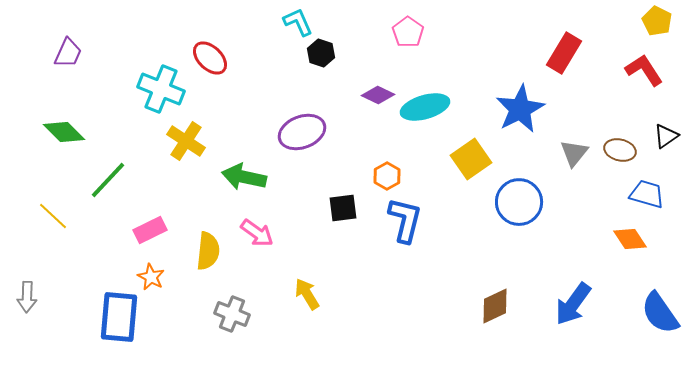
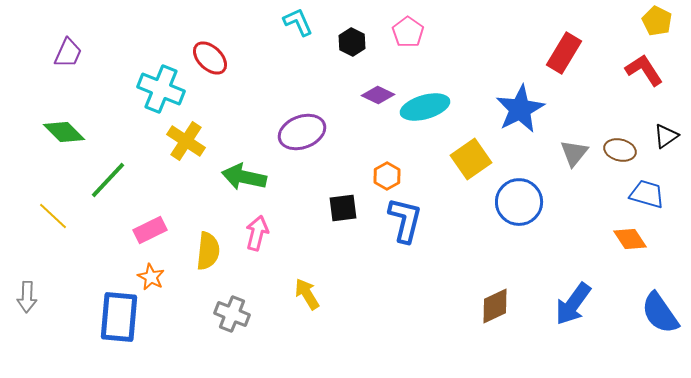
black hexagon: moved 31 px right, 11 px up; rotated 8 degrees clockwise
pink arrow: rotated 112 degrees counterclockwise
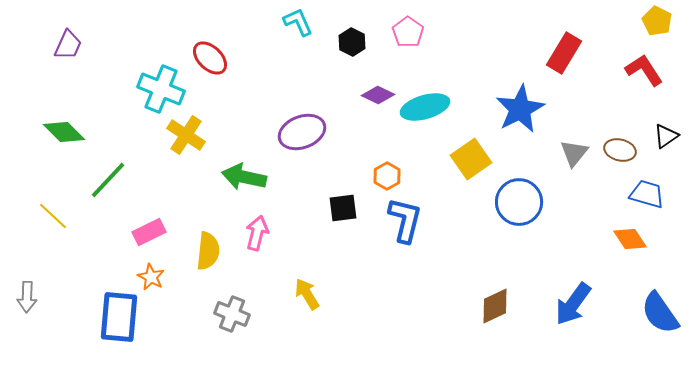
purple trapezoid: moved 8 px up
yellow cross: moved 6 px up
pink rectangle: moved 1 px left, 2 px down
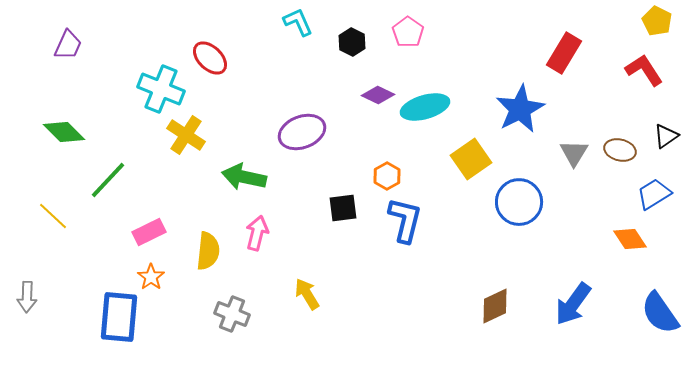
gray triangle: rotated 8 degrees counterclockwise
blue trapezoid: moved 7 px right; rotated 48 degrees counterclockwise
orange star: rotated 8 degrees clockwise
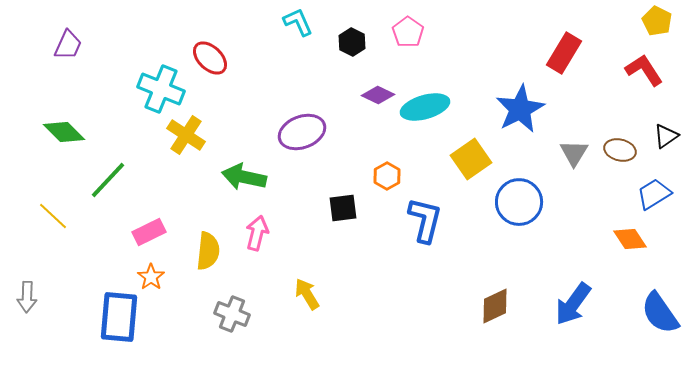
blue L-shape: moved 20 px right
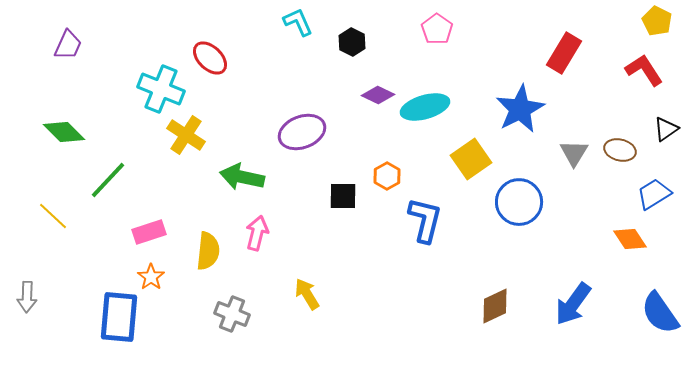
pink pentagon: moved 29 px right, 3 px up
black triangle: moved 7 px up
green arrow: moved 2 px left
black square: moved 12 px up; rotated 8 degrees clockwise
pink rectangle: rotated 8 degrees clockwise
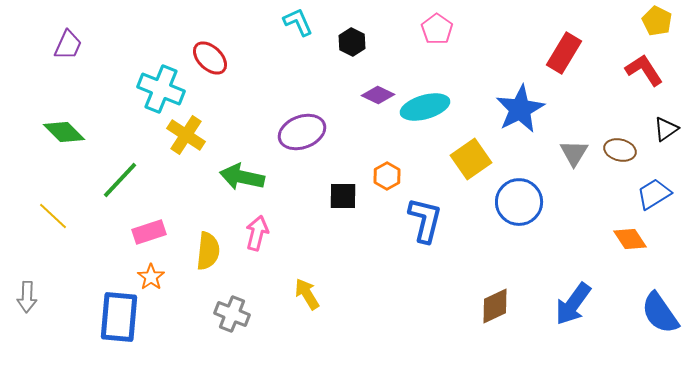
green line: moved 12 px right
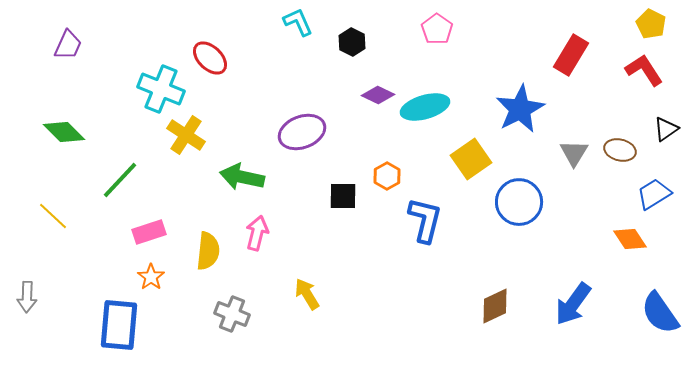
yellow pentagon: moved 6 px left, 3 px down
red rectangle: moved 7 px right, 2 px down
blue rectangle: moved 8 px down
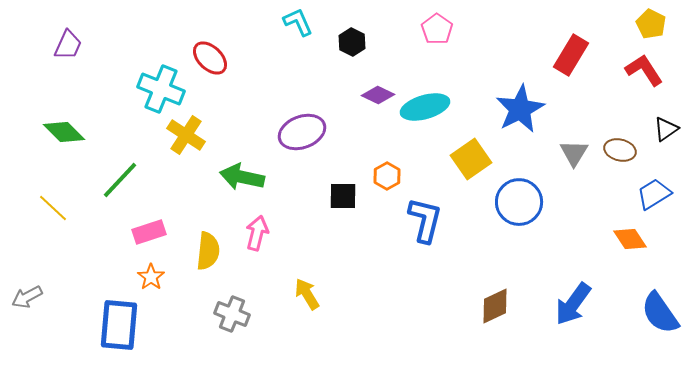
yellow line: moved 8 px up
gray arrow: rotated 60 degrees clockwise
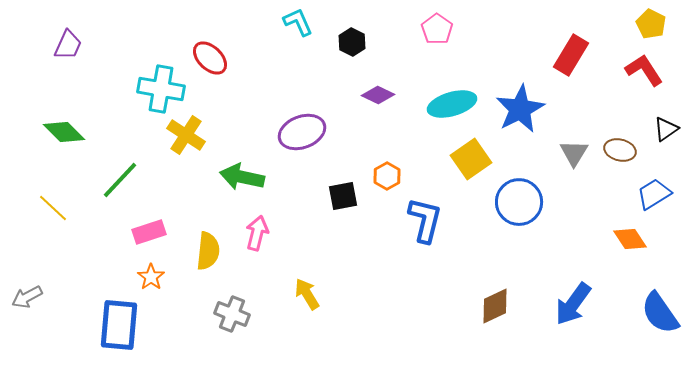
cyan cross: rotated 12 degrees counterclockwise
cyan ellipse: moved 27 px right, 3 px up
black square: rotated 12 degrees counterclockwise
